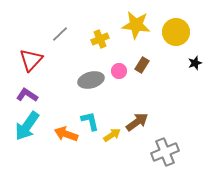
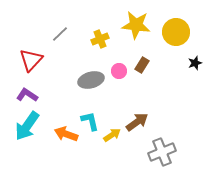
gray cross: moved 3 px left
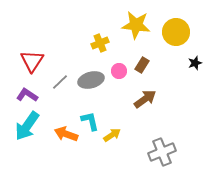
gray line: moved 48 px down
yellow cross: moved 4 px down
red triangle: moved 1 px right, 1 px down; rotated 10 degrees counterclockwise
brown arrow: moved 8 px right, 23 px up
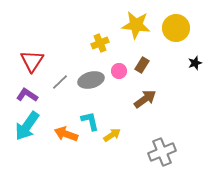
yellow circle: moved 4 px up
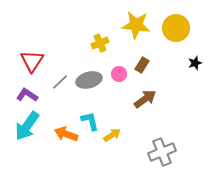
pink circle: moved 3 px down
gray ellipse: moved 2 px left
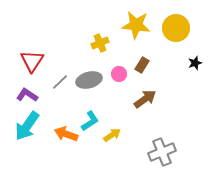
cyan L-shape: rotated 70 degrees clockwise
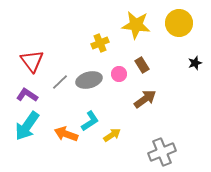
yellow circle: moved 3 px right, 5 px up
red triangle: rotated 10 degrees counterclockwise
brown rectangle: rotated 63 degrees counterclockwise
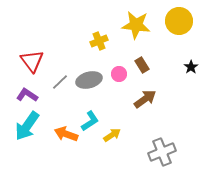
yellow circle: moved 2 px up
yellow cross: moved 1 px left, 2 px up
black star: moved 4 px left, 4 px down; rotated 16 degrees counterclockwise
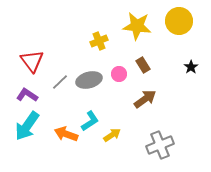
yellow star: moved 1 px right, 1 px down
brown rectangle: moved 1 px right
gray cross: moved 2 px left, 7 px up
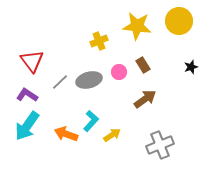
black star: rotated 16 degrees clockwise
pink circle: moved 2 px up
cyan L-shape: moved 1 px right; rotated 15 degrees counterclockwise
